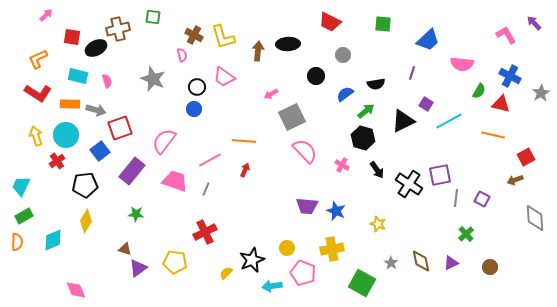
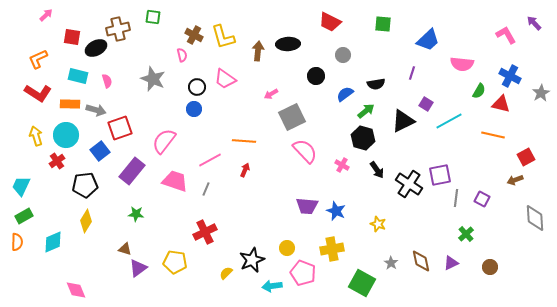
pink trapezoid at (224, 77): moved 1 px right, 2 px down
cyan diamond at (53, 240): moved 2 px down
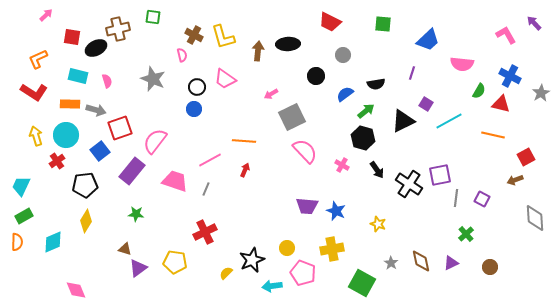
red L-shape at (38, 93): moved 4 px left, 1 px up
pink semicircle at (164, 141): moved 9 px left
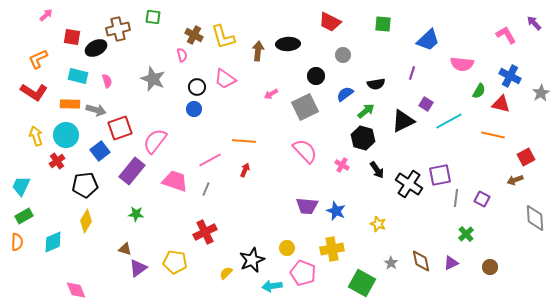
gray square at (292, 117): moved 13 px right, 10 px up
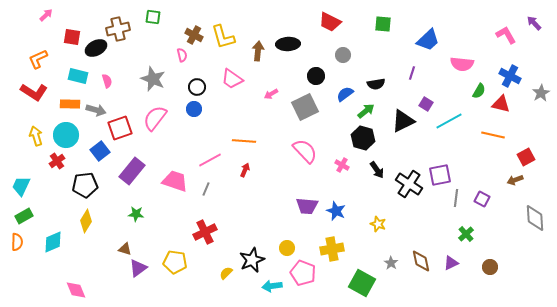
pink trapezoid at (225, 79): moved 7 px right
pink semicircle at (155, 141): moved 23 px up
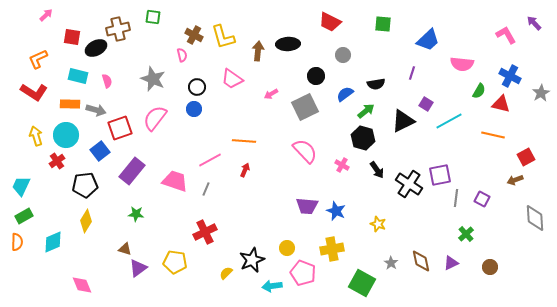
pink diamond at (76, 290): moved 6 px right, 5 px up
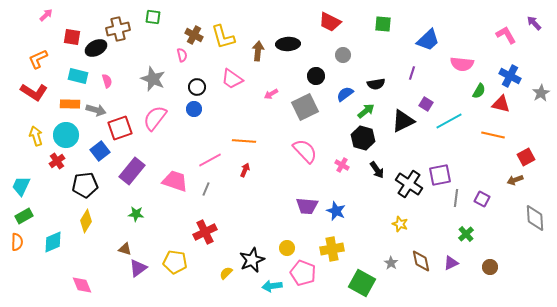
yellow star at (378, 224): moved 22 px right
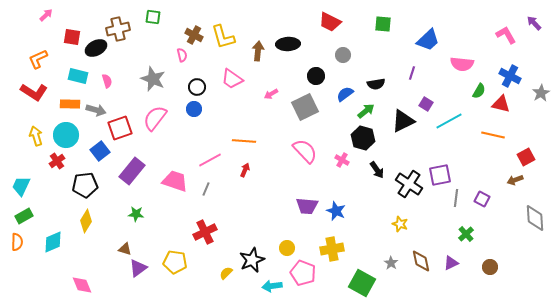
pink cross at (342, 165): moved 5 px up
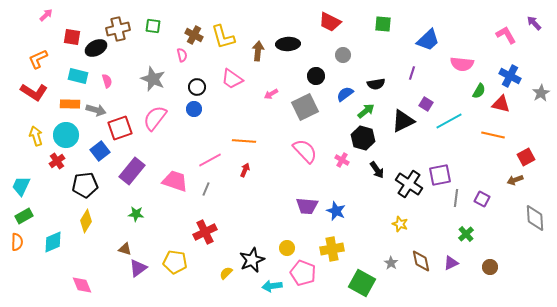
green square at (153, 17): moved 9 px down
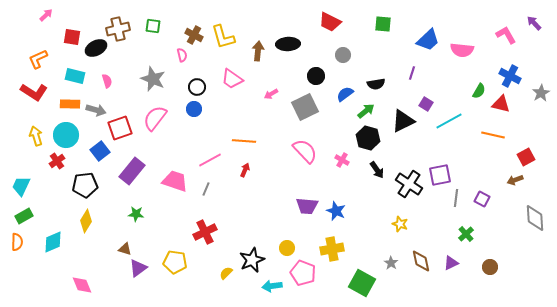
pink semicircle at (462, 64): moved 14 px up
cyan rectangle at (78, 76): moved 3 px left
black hexagon at (363, 138): moved 5 px right
